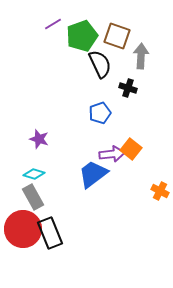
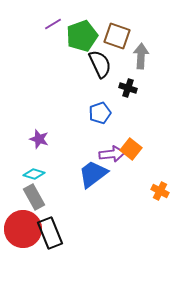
gray rectangle: moved 1 px right
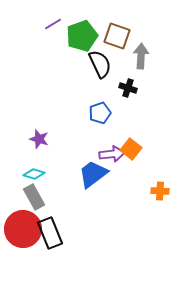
orange cross: rotated 24 degrees counterclockwise
